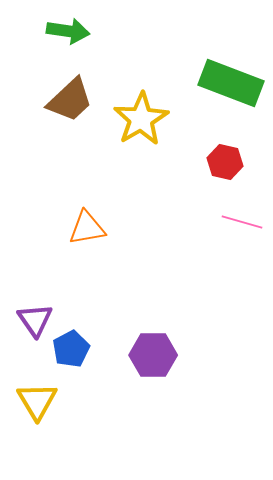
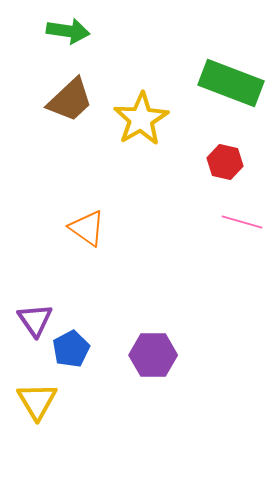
orange triangle: rotated 45 degrees clockwise
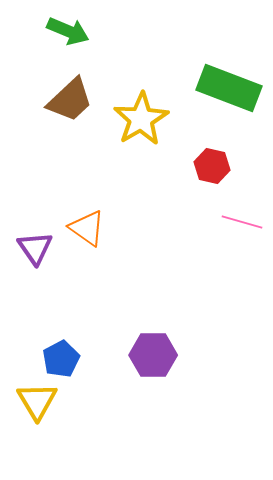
green arrow: rotated 15 degrees clockwise
green rectangle: moved 2 px left, 5 px down
red hexagon: moved 13 px left, 4 px down
purple triangle: moved 72 px up
blue pentagon: moved 10 px left, 10 px down
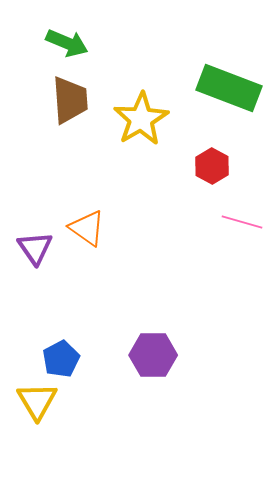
green arrow: moved 1 px left, 12 px down
brown trapezoid: rotated 51 degrees counterclockwise
red hexagon: rotated 16 degrees clockwise
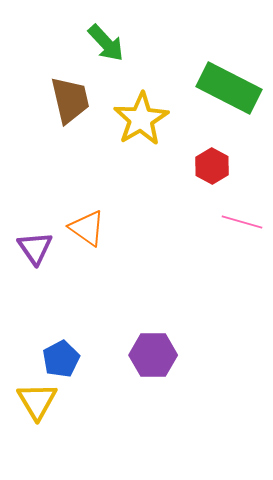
green arrow: moved 39 px right; rotated 24 degrees clockwise
green rectangle: rotated 6 degrees clockwise
brown trapezoid: rotated 9 degrees counterclockwise
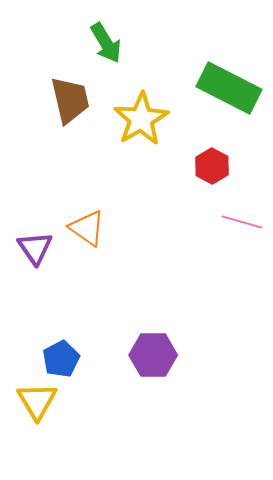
green arrow: rotated 12 degrees clockwise
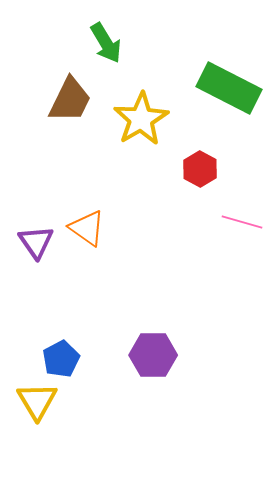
brown trapezoid: rotated 39 degrees clockwise
red hexagon: moved 12 px left, 3 px down
purple triangle: moved 1 px right, 6 px up
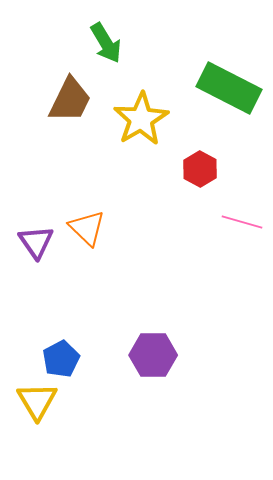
orange triangle: rotated 9 degrees clockwise
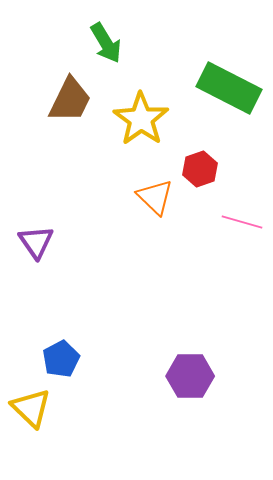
yellow star: rotated 6 degrees counterclockwise
red hexagon: rotated 12 degrees clockwise
orange triangle: moved 68 px right, 31 px up
purple hexagon: moved 37 px right, 21 px down
yellow triangle: moved 6 px left, 7 px down; rotated 15 degrees counterclockwise
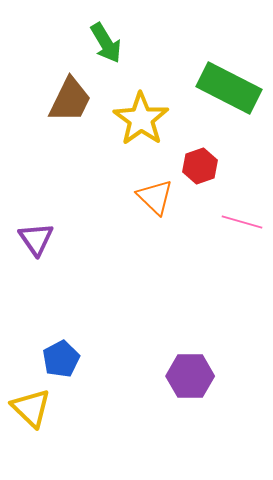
red hexagon: moved 3 px up
purple triangle: moved 3 px up
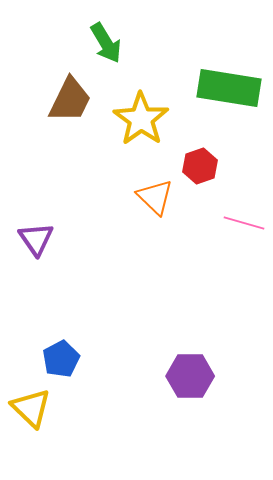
green rectangle: rotated 18 degrees counterclockwise
pink line: moved 2 px right, 1 px down
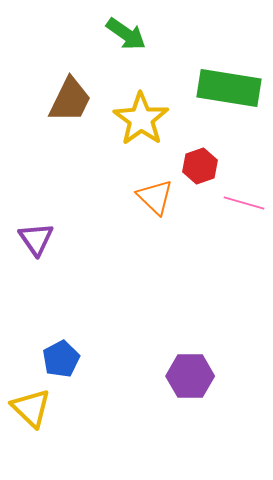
green arrow: moved 20 px right, 9 px up; rotated 24 degrees counterclockwise
pink line: moved 20 px up
